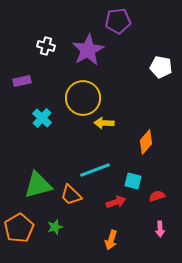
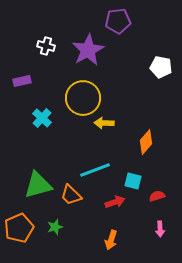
red arrow: moved 1 px left
orange pentagon: rotated 8 degrees clockwise
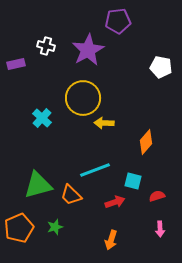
purple rectangle: moved 6 px left, 17 px up
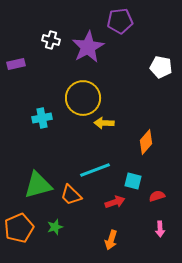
purple pentagon: moved 2 px right
white cross: moved 5 px right, 6 px up
purple star: moved 3 px up
cyan cross: rotated 36 degrees clockwise
